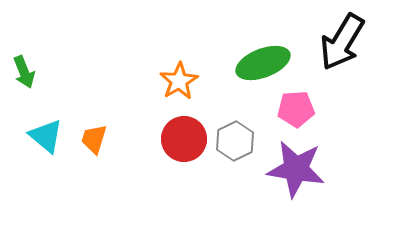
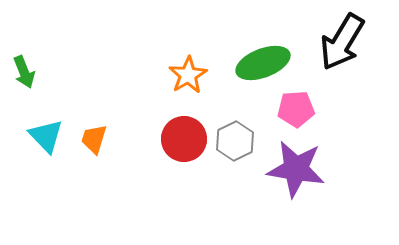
orange star: moved 9 px right, 6 px up
cyan triangle: rotated 6 degrees clockwise
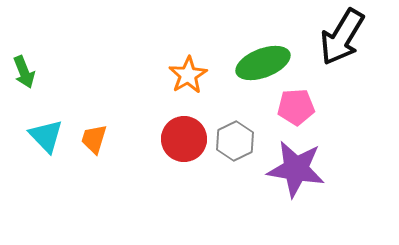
black arrow: moved 5 px up
pink pentagon: moved 2 px up
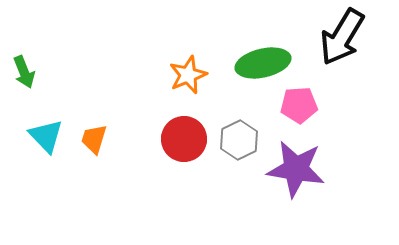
green ellipse: rotated 8 degrees clockwise
orange star: rotated 9 degrees clockwise
pink pentagon: moved 3 px right, 2 px up
gray hexagon: moved 4 px right, 1 px up
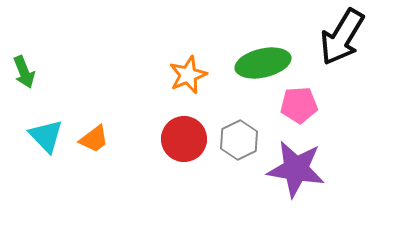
orange trapezoid: rotated 144 degrees counterclockwise
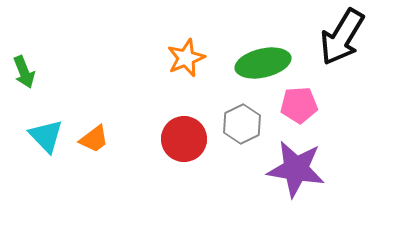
orange star: moved 2 px left, 17 px up
gray hexagon: moved 3 px right, 16 px up
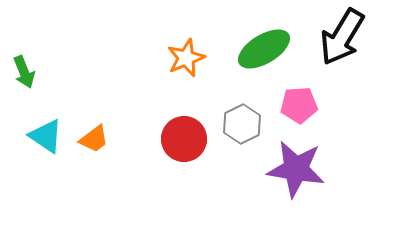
green ellipse: moved 1 px right, 14 px up; rotated 18 degrees counterclockwise
cyan triangle: rotated 12 degrees counterclockwise
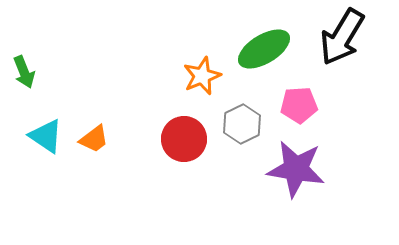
orange star: moved 16 px right, 18 px down
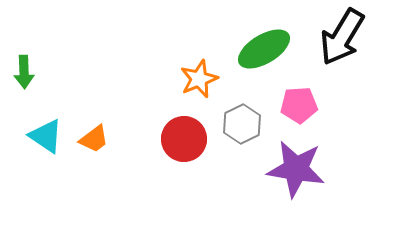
green arrow: rotated 20 degrees clockwise
orange star: moved 3 px left, 3 px down
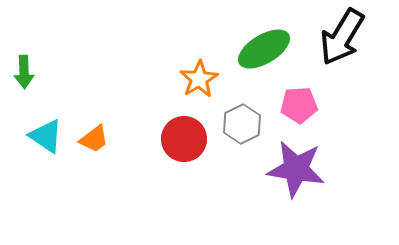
orange star: rotated 9 degrees counterclockwise
